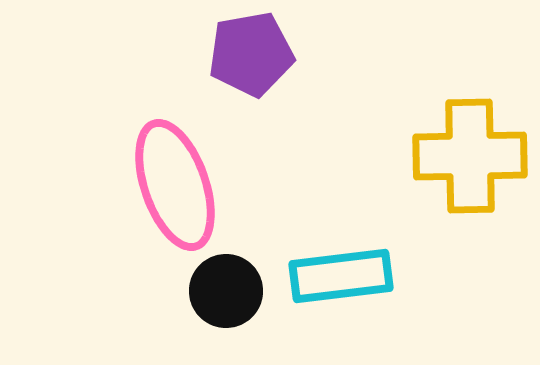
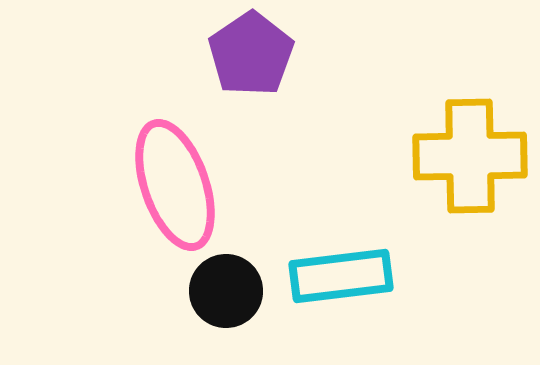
purple pentagon: rotated 24 degrees counterclockwise
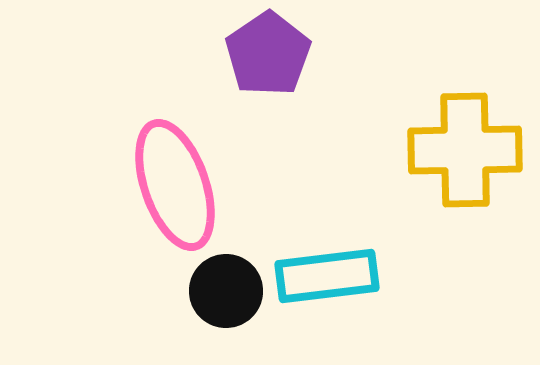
purple pentagon: moved 17 px right
yellow cross: moved 5 px left, 6 px up
cyan rectangle: moved 14 px left
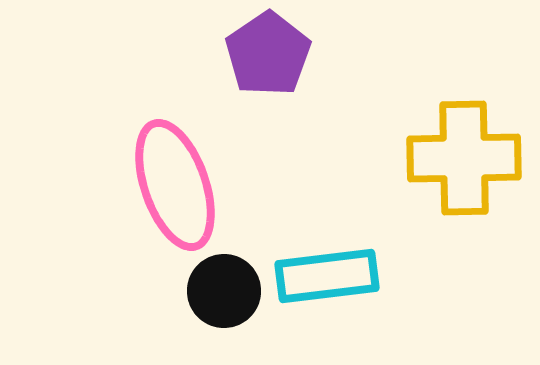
yellow cross: moved 1 px left, 8 px down
black circle: moved 2 px left
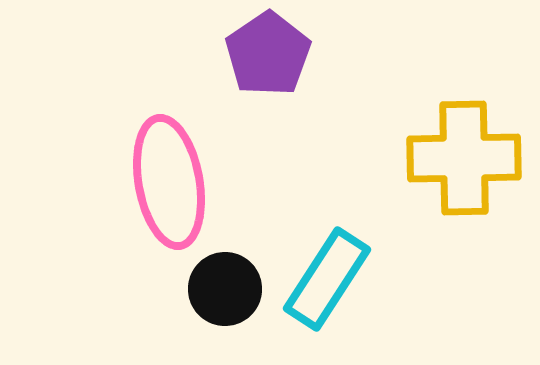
pink ellipse: moved 6 px left, 3 px up; rotated 9 degrees clockwise
cyan rectangle: moved 3 px down; rotated 50 degrees counterclockwise
black circle: moved 1 px right, 2 px up
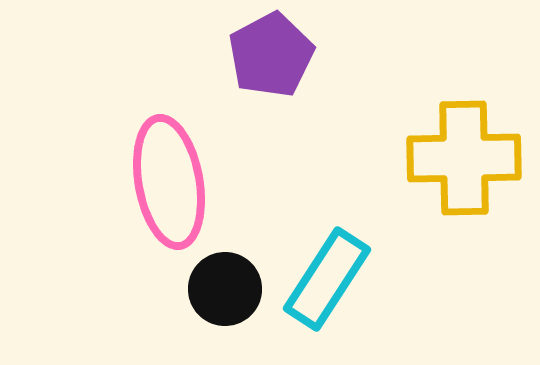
purple pentagon: moved 3 px right, 1 px down; rotated 6 degrees clockwise
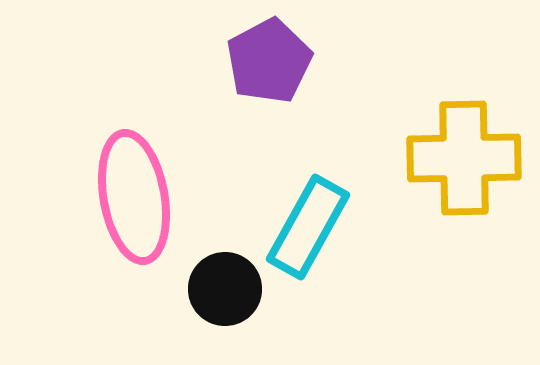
purple pentagon: moved 2 px left, 6 px down
pink ellipse: moved 35 px left, 15 px down
cyan rectangle: moved 19 px left, 52 px up; rotated 4 degrees counterclockwise
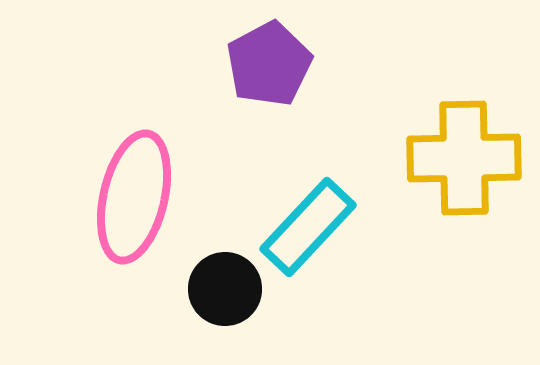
purple pentagon: moved 3 px down
pink ellipse: rotated 23 degrees clockwise
cyan rectangle: rotated 14 degrees clockwise
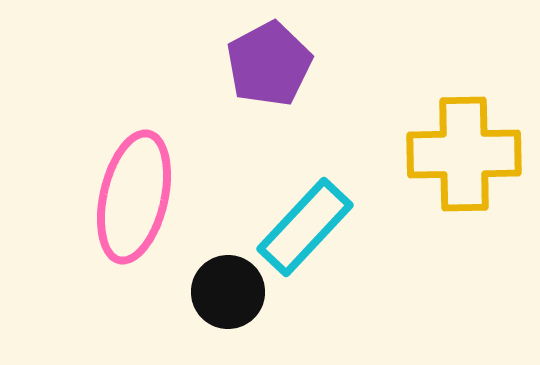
yellow cross: moved 4 px up
cyan rectangle: moved 3 px left
black circle: moved 3 px right, 3 px down
